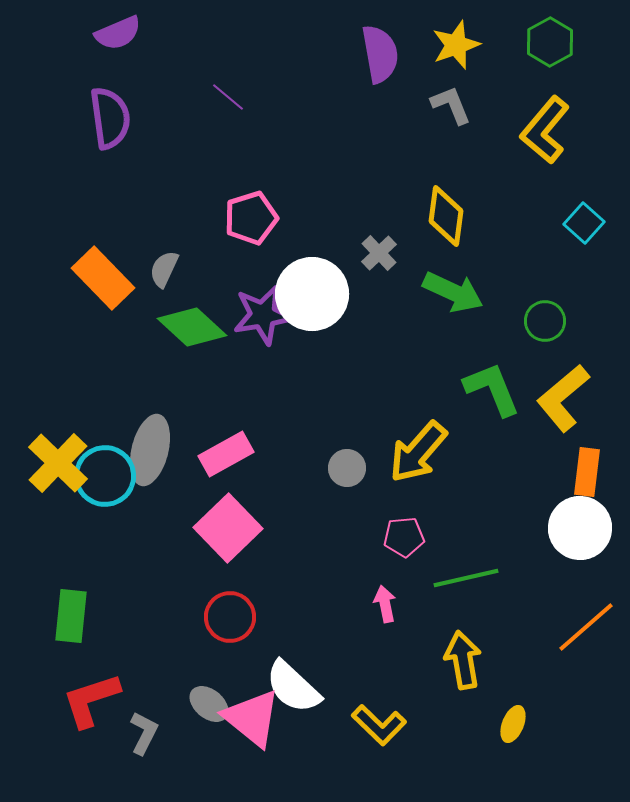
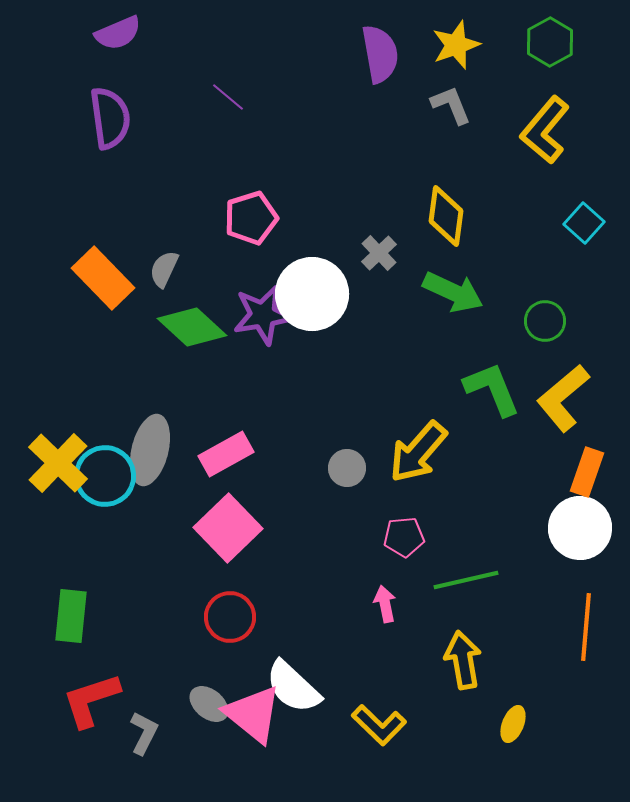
orange rectangle at (587, 472): rotated 12 degrees clockwise
green line at (466, 578): moved 2 px down
orange line at (586, 627): rotated 44 degrees counterclockwise
pink triangle at (252, 718): moved 1 px right, 4 px up
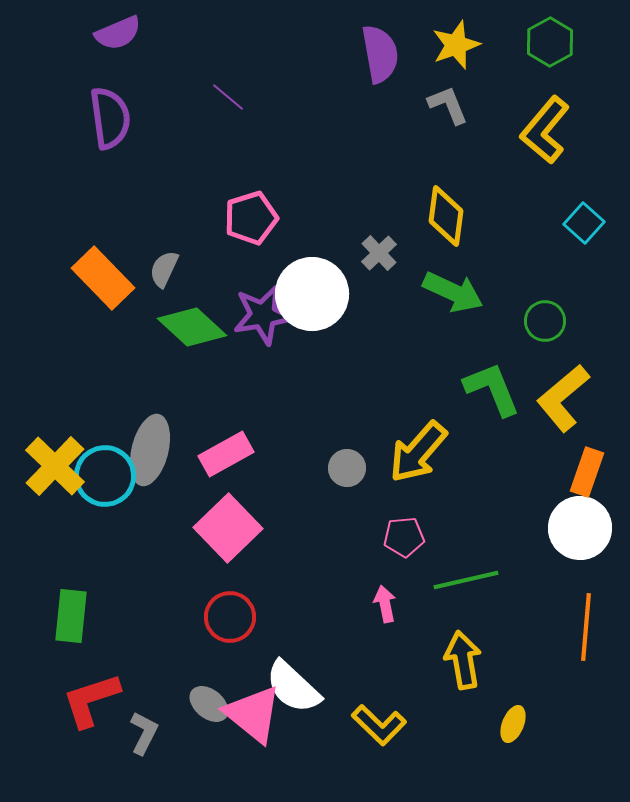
gray L-shape at (451, 105): moved 3 px left
yellow cross at (58, 463): moved 3 px left, 3 px down
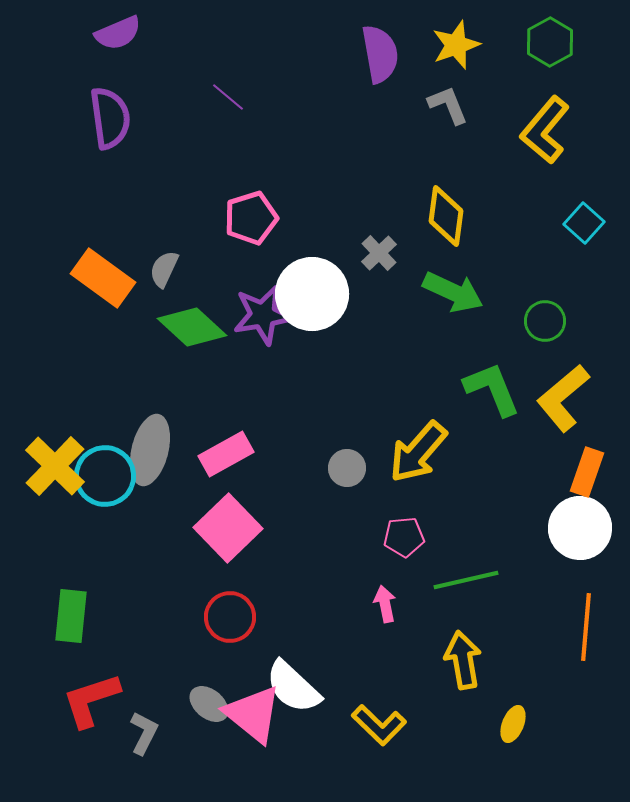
orange rectangle at (103, 278): rotated 10 degrees counterclockwise
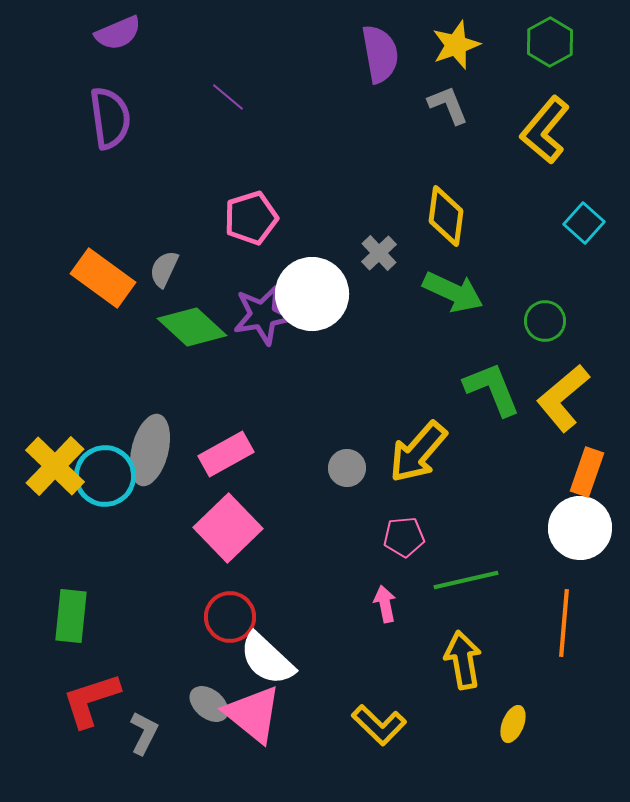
orange line at (586, 627): moved 22 px left, 4 px up
white semicircle at (293, 687): moved 26 px left, 28 px up
